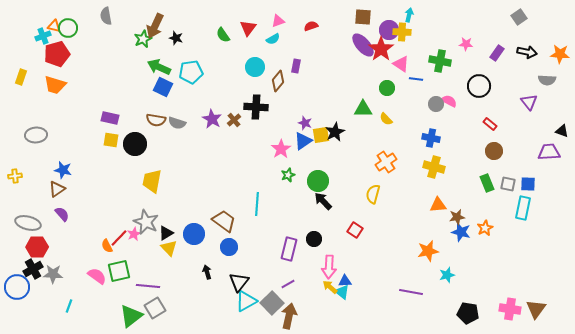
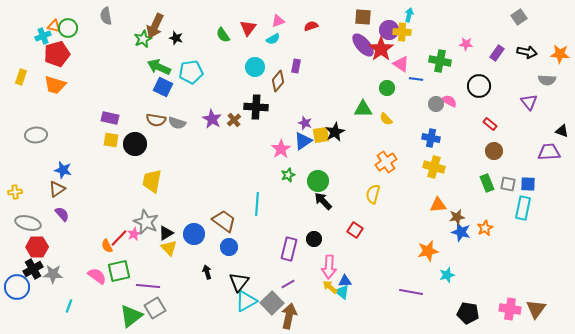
yellow cross at (15, 176): moved 16 px down
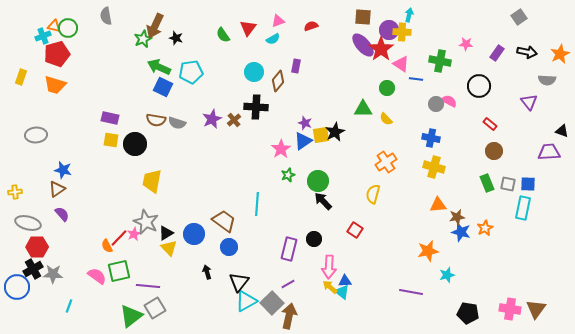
orange star at (560, 54): rotated 30 degrees counterclockwise
cyan circle at (255, 67): moved 1 px left, 5 px down
purple star at (212, 119): rotated 18 degrees clockwise
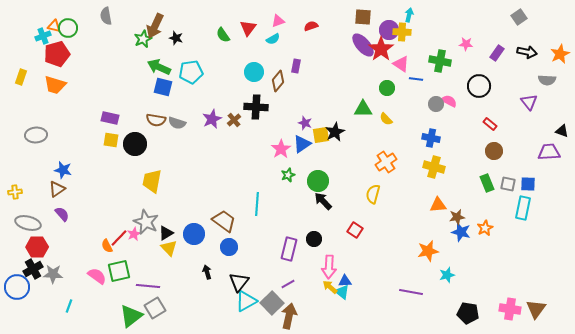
blue square at (163, 87): rotated 12 degrees counterclockwise
blue triangle at (303, 141): moved 1 px left, 3 px down
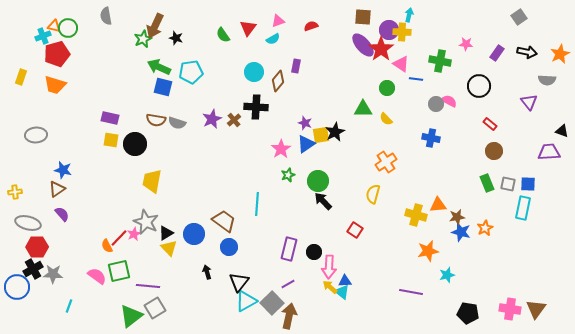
blue triangle at (302, 144): moved 4 px right
yellow cross at (434, 167): moved 18 px left, 48 px down
black circle at (314, 239): moved 13 px down
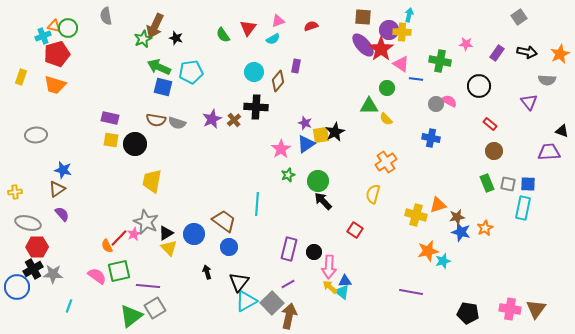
green triangle at (363, 109): moved 6 px right, 3 px up
orange triangle at (438, 205): rotated 12 degrees counterclockwise
cyan star at (447, 275): moved 4 px left, 14 px up
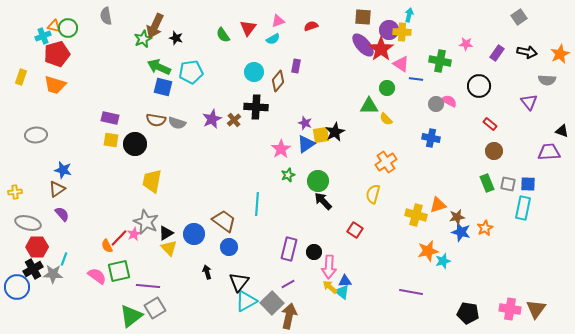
cyan line at (69, 306): moved 5 px left, 47 px up
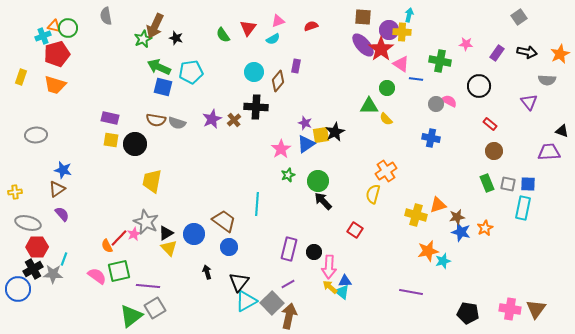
orange cross at (386, 162): moved 9 px down
blue circle at (17, 287): moved 1 px right, 2 px down
